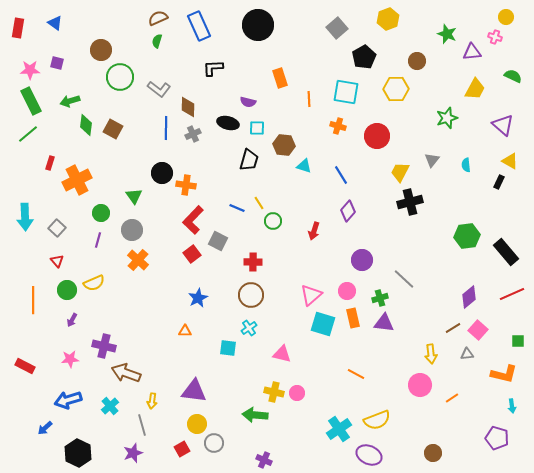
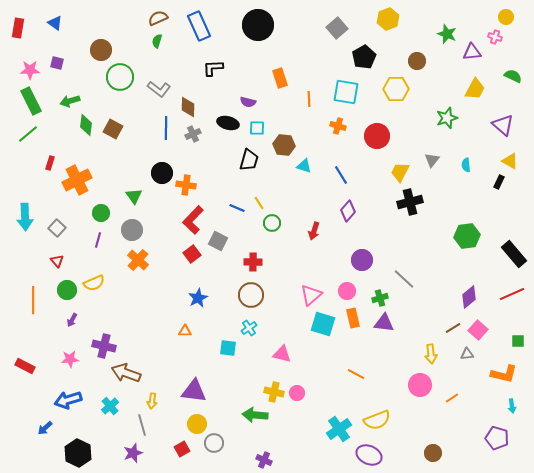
green circle at (273, 221): moved 1 px left, 2 px down
black rectangle at (506, 252): moved 8 px right, 2 px down
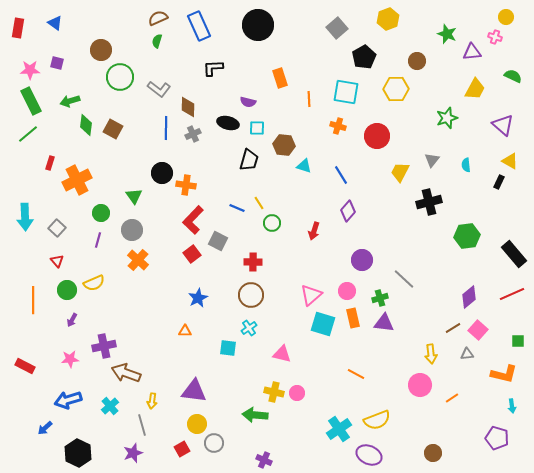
black cross at (410, 202): moved 19 px right
purple cross at (104, 346): rotated 25 degrees counterclockwise
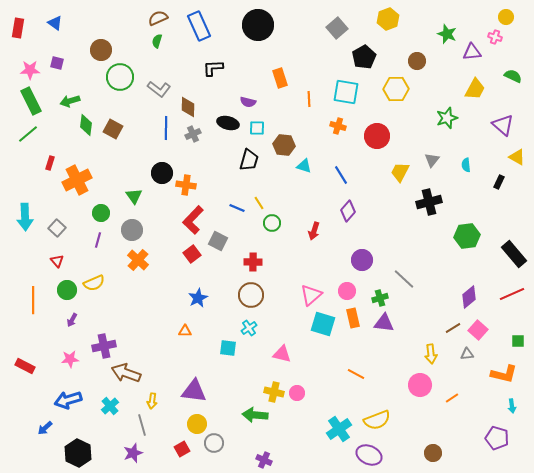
yellow triangle at (510, 161): moved 7 px right, 4 px up
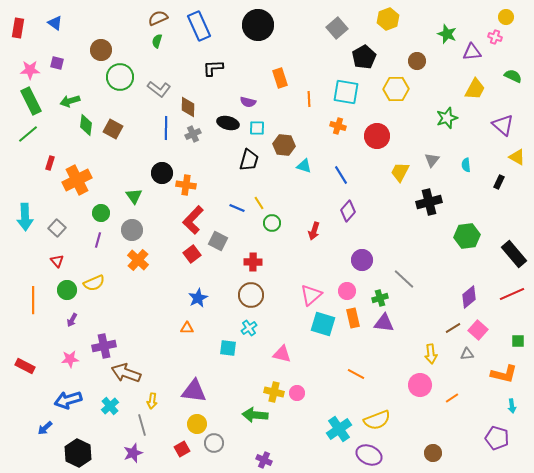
orange triangle at (185, 331): moved 2 px right, 3 px up
